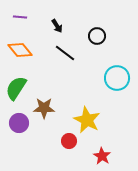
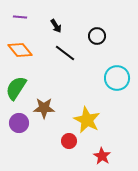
black arrow: moved 1 px left
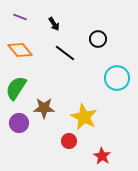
purple line: rotated 16 degrees clockwise
black arrow: moved 2 px left, 2 px up
black circle: moved 1 px right, 3 px down
yellow star: moved 3 px left, 3 px up
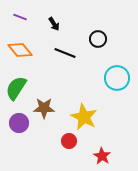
black line: rotated 15 degrees counterclockwise
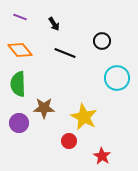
black circle: moved 4 px right, 2 px down
green semicircle: moved 2 px right, 4 px up; rotated 35 degrees counterclockwise
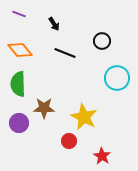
purple line: moved 1 px left, 3 px up
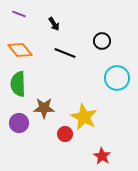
red circle: moved 4 px left, 7 px up
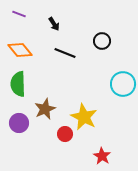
cyan circle: moved 6 px right, 6 px down
brown star: moved 1 px right, 1 px down; rotated 25 degrees counterclockwise
